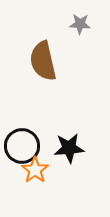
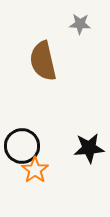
black star: moved 20 px right
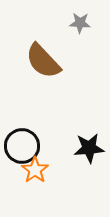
gray star: moved 1 px up
brown semicircle: rotated 30 degrees counterclockwise
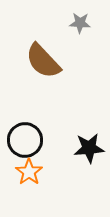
black circle: moved 3 px right, 6 px up
orange star: moved 6 px left, 2 px down
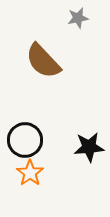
gray star: moved 2 px left, 5 px up; rotated 15 degrees counterclockwise
black star: moved 1 px up
orange star: moved 1 px right, 1 px down
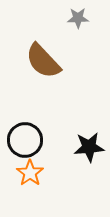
gray star: rotated 10 degrees clockwise
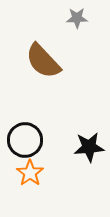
gray star: moved 1 px left
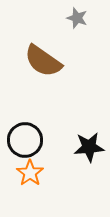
gray star: rotated 20 degrees clockwise
brown semicircle: rotated 12 degrees counterclockwise
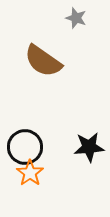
gray star: moved 1 px left
black circle: moved 7 px down
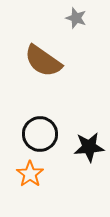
black circle: moved 15 px right, 13 px up
orange star: moved 1 px down
